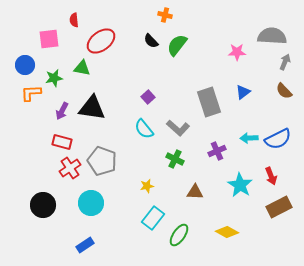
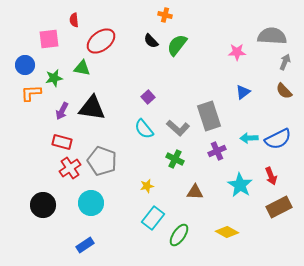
gray rectangle: moved 14 px down
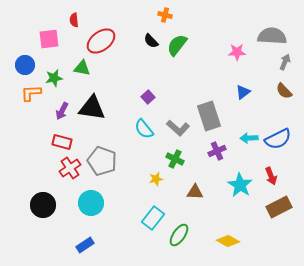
yellow star: moved 9 px right, 7 px up
yellow diamond: moved 1 px right, 9 px down
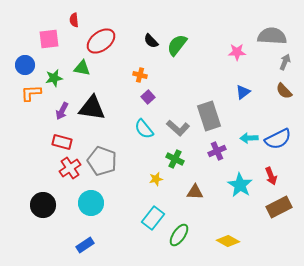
orange cross: moved 25 px left, 60 px down
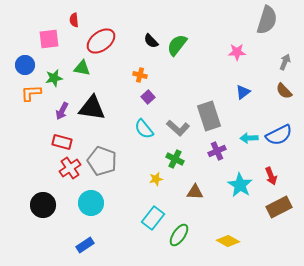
gray semicircle: moved 5 px left, 16 px up; rotated 104 degrees clockwise
blue semicircle: moved 1 px right, 4 px up
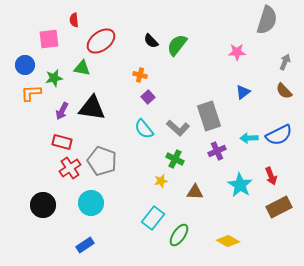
yellow star: moved 5 px right, 2 px down
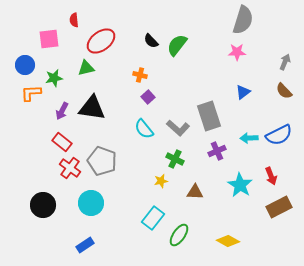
gray semicircle: moved 24 px left
green triangle: moved 4 px right; rotated 24 degrees counterclockwise
red rectangle: rotated 24 degrees clockwise
red cross: rotated 20 degrees counterclockwise
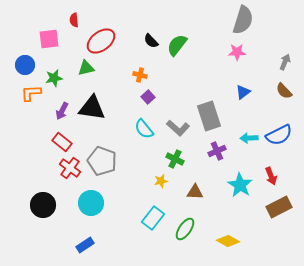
green ellipse: moved 6 px right, 6 px up
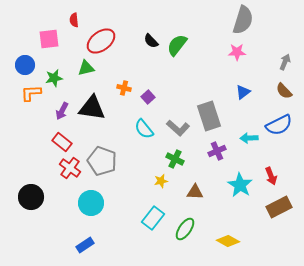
orange cross: moved 16 px left, 13 px down
blue semicircle: moved 10 px up
black circle: moved 12 px left, 8 px up
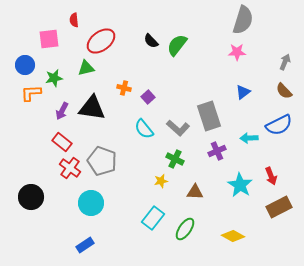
yellow diamond: moved 5 px right, 5 px up
